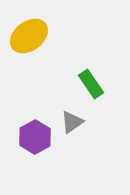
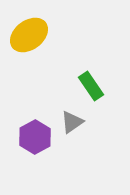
yellow ellipse: moved 1 px up
green rectangle: moved 2 px down
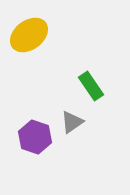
purple hexagon: rotated 12 degrees counterclockwise
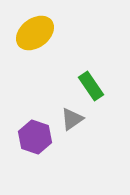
yellow ellipse: moved 6 px right, 2 px up
gray triangle: moved 3 px up
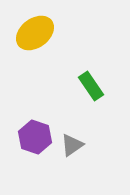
gray triangle: moved 26 px down
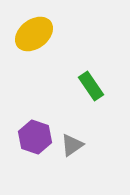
yellow ellipse: moved 1 px left, 1 px down
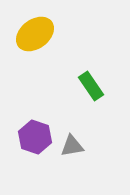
yellow ellipse: moved 1 px right
gray triangle: moved 1 px down; rotated 25 degrees clockwise
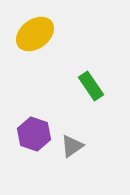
purple hexagon: moved 1 px left, 3 px up
gray triangle: rotated 25 degrees counterclockwise
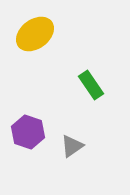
green rectangle: moved 1 px up
purple hexagon: moved 6 px left, 2 px up
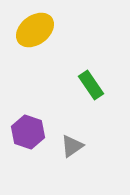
yellow ellipse: moved 4 px up
